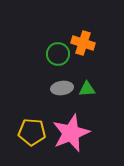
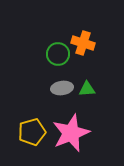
yellow pentagon: rotated 20 degrees counterclockwise
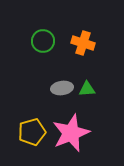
green circle: moved 15 px left, 13 px up
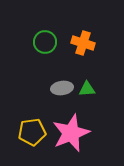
green circle: moved 2 px right, 1 px down
yellow pentagon: rotated 8 degrees clockwise
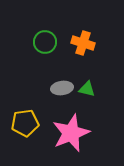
green triangle: rotated 18 degrees clockwise
yellow pentagon: moved 7 px left, 9 px up
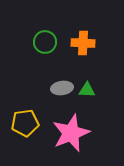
orange cross: rotated 15 degrees counterclockwise
green triangle: moved 1 px down; rotated 12 degrees counterclockwise
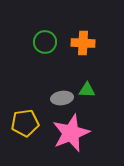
gray ellipse: moved 10 px down
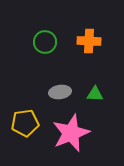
orange cross: moved 6 px right, 2 px up
green triangle: moved 8 px right, 4 px down
gray ellipse: moved 2 px left, 6 px up
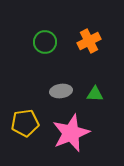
orange cross: rotated 30 degrees counterclockwise
gray ellipse: moved 1 px right, 1 px up
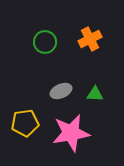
orange cross: moved 1 px right, 2 px up
gray ellipse: rotated 15 degrees counterclockwise
pink star: rotated 12 degrees clockwise
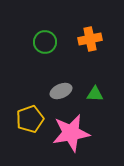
orange cross: rotated 15 degrees clockwise
yellow pentagon: moved 5 px right, 4 px up; rotated 12 degrees counterclockwise
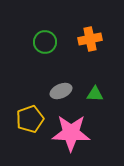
pink star: rotated 12 degrees clockwise
